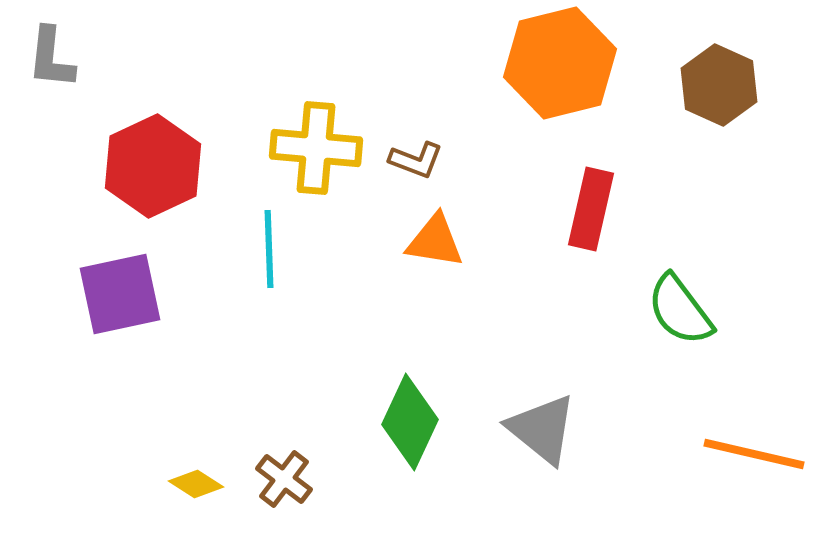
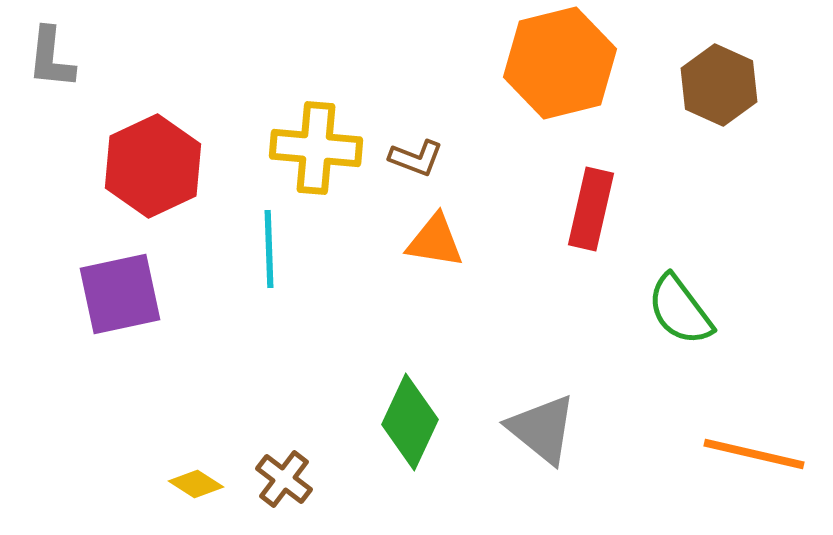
brown L-shape: moved 2 px up
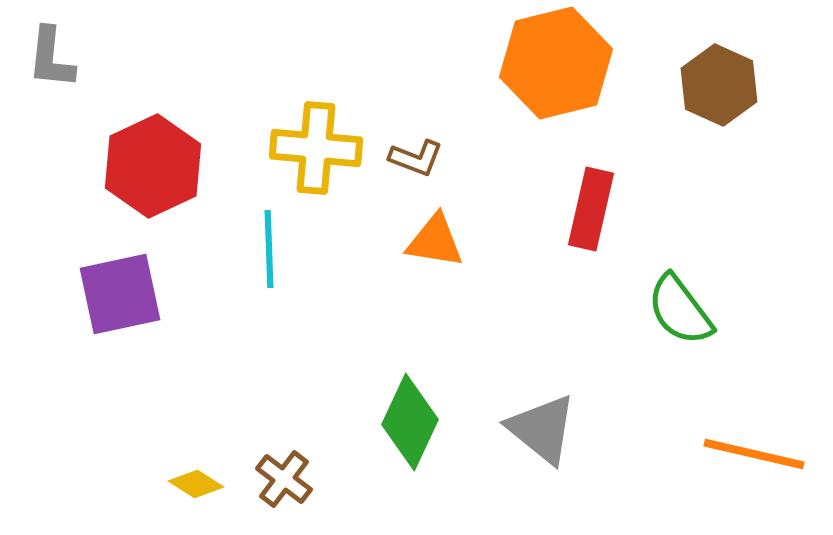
orange hexagon: moved 4 px left
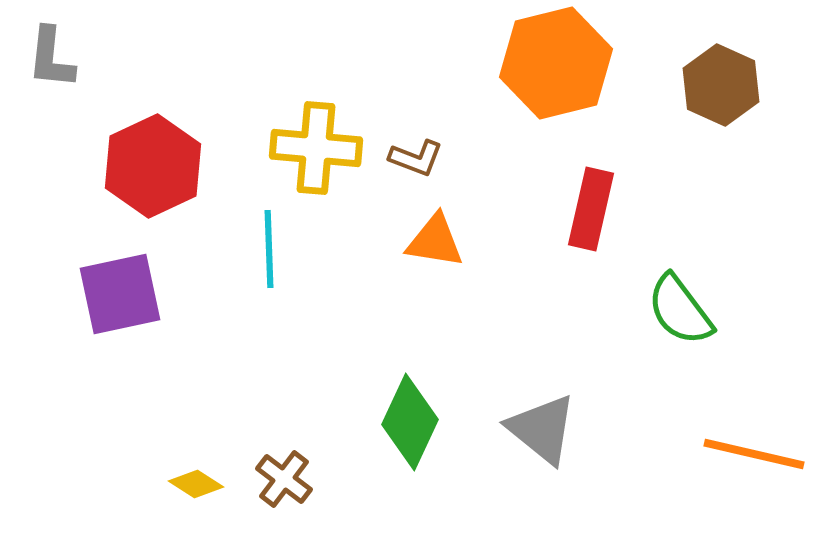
brown hexagon: moved 2 px right
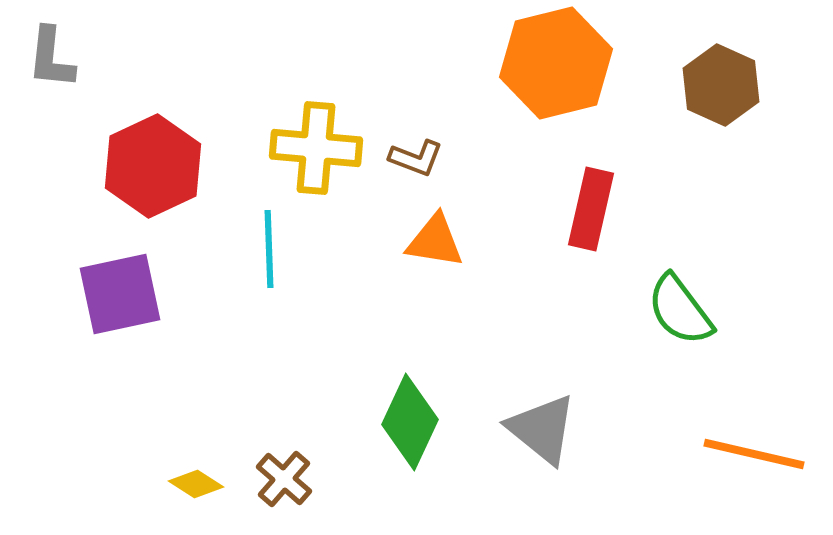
brown cross: rotated 4 degrees clockwise
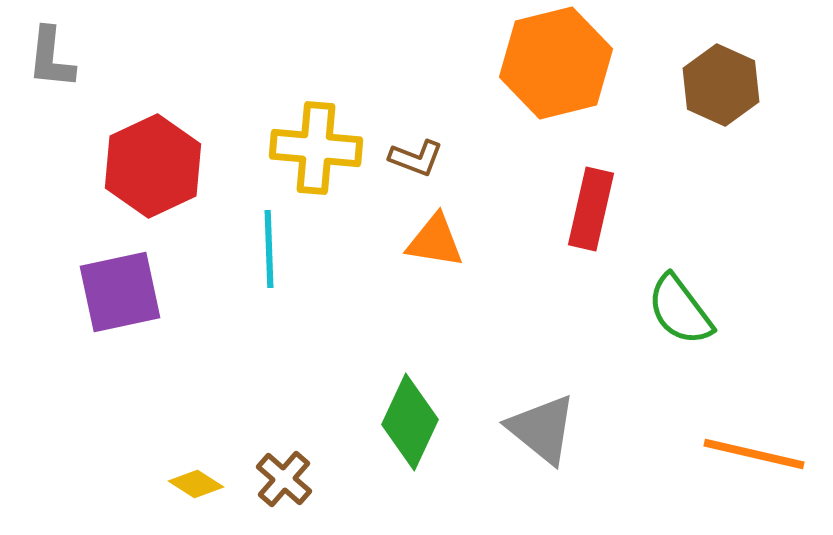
purple square: moved 2 px up
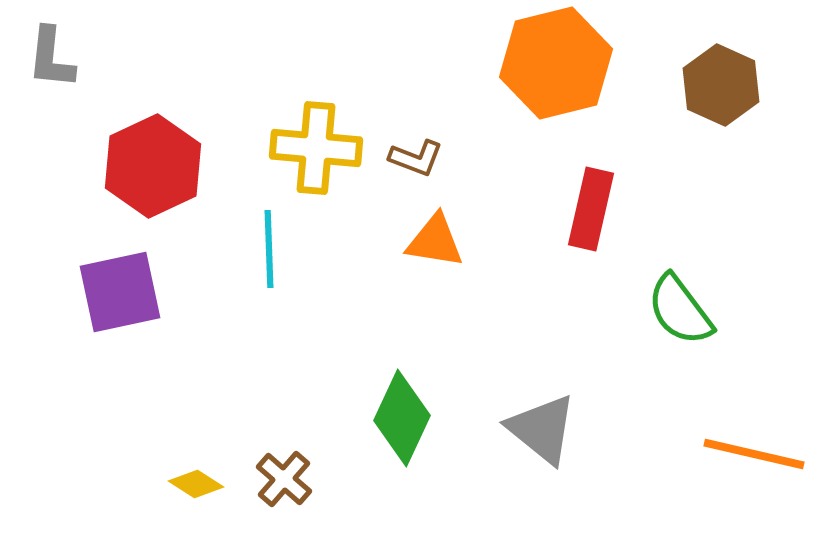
green diamond: moved 8 px left, 4 px up
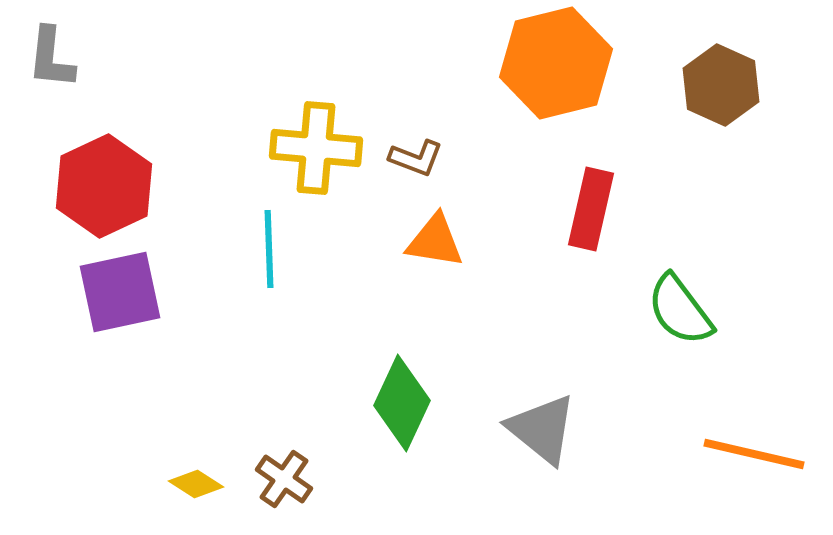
red hexagon: moved 49 px left, 20 px down
green diamond: moved 15 px up
brown cross: rotated 6 degrees counterclockwise
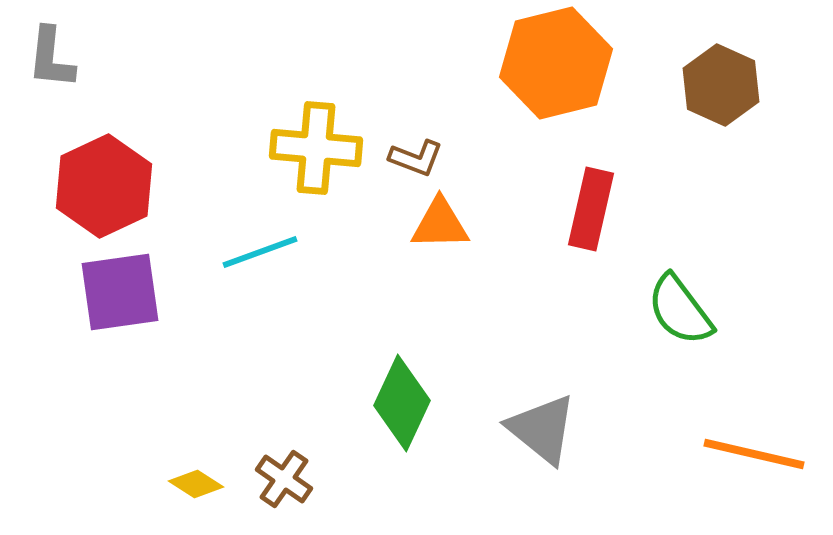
orange triangle: moved 5 px right, 17 px up; rotated 10 degrees counterclockwise
cyan line: moved 9 px left, 3 px down; rotated 72 degrees clockwise
purple square: rotated 4 degrees clockwise
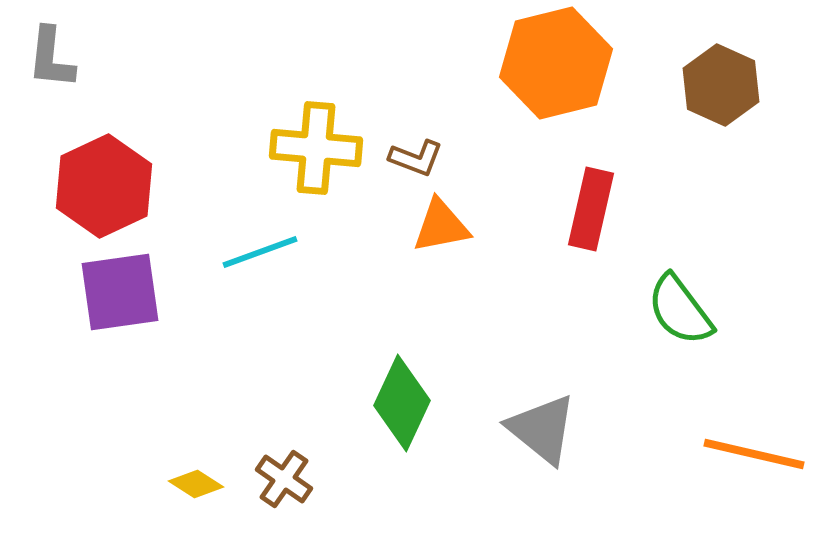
orange triangle: moved 1 px right, 2 px down; rotated 10 degrees counterclockwise
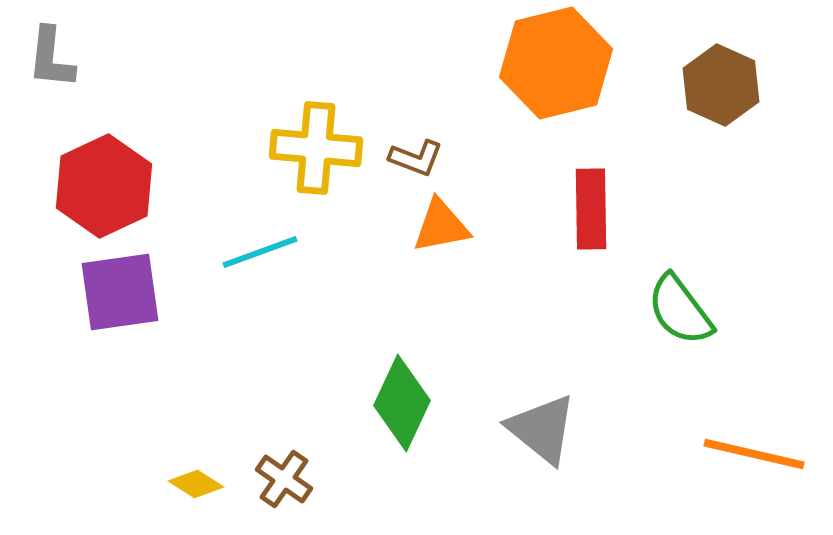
red rectangle: rotated 14 degrees counterclockwise
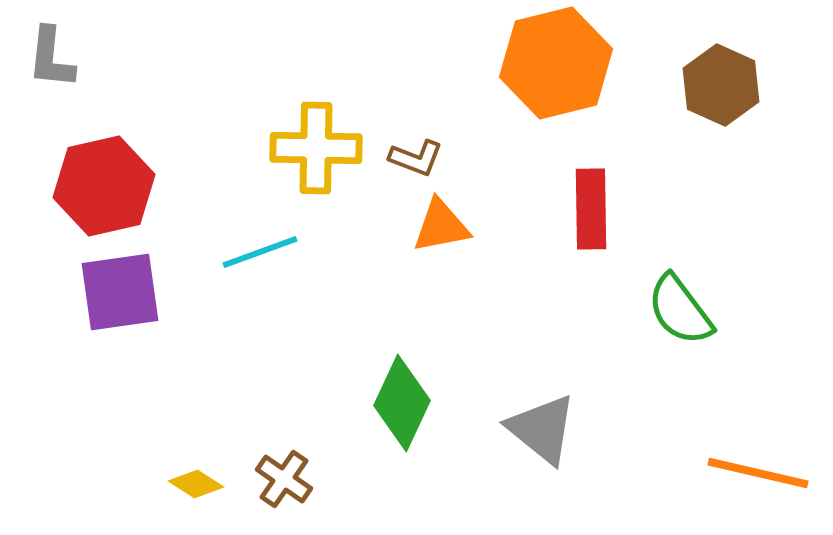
yellow cross: rotated 4 degrees counterclockwise
red hexagon: rotated 12 degrees clockwise
orange line: moved 4 px right, 19 px down
